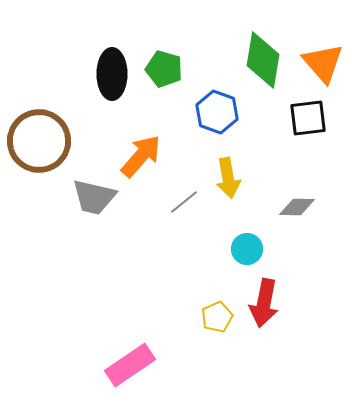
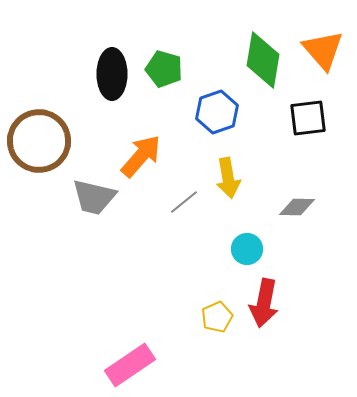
orange triangle: moved 13 px up
blue hexagon: rotated 21 degrees clockwise
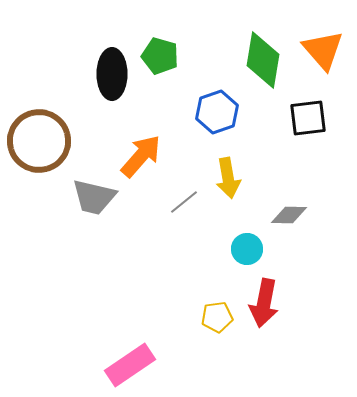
green pentagon: moved 4 px left, 13 px up
gray diamond: moved 8 px left, 8 px down
yellow pentagon: rotated 16 degrees clockwise
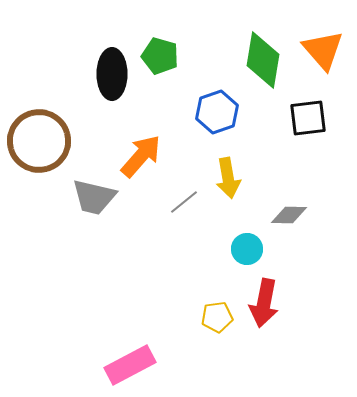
pink rectangle: rotated 6 degrees clockwise
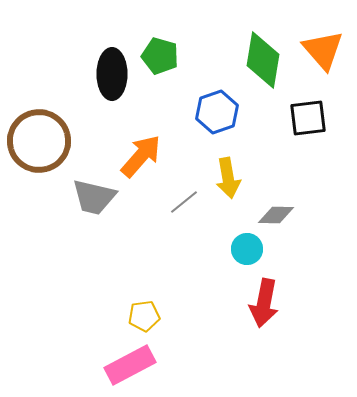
gray diamond: moved 13 px left
yellow pentagon: moved 73 px left, 1 px up
